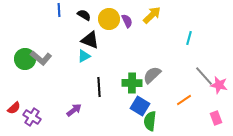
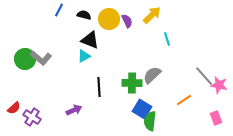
blue line: rotated 32 degrees clockwise
black semicircle: rotated 16 degrees counterclockwise
cyan line: moved 22 px left, 1 px down; rotated 32 degrees counterclockwise
blue square: moved 2 px right, 3 px down
purple arrow: rotated 14 degrees clockwise
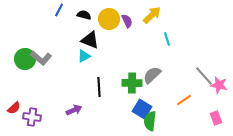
purple cross: rotated 24 degrees counterclockwise
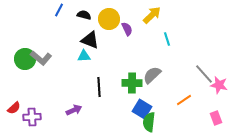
purple semicircle: moved 8 px down
cyan triangle: rotated 24 degrees clockwise
gray line: moved 2 px up
purple cross: rotated 12 degrees counterclockwise
green semicircle: moved 1 px left, 1 px down
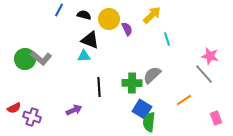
pink star: moved 9 px left, 29 px up
red semicircle: rotated 16 degrees clockwise
purple cross: rotated 24 degrees clockwise
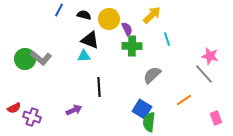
green cross: moved 37 px up
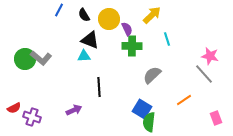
black semicircle: rotated 136 degrees counterclockwise
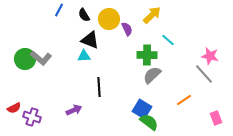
cyan line: moved 1 px right, 1 px down; rotated 32 degrees counterclockwise
green cross: moved 15 px right, 9 px down
green semicircle: rotated 120 degrees clockwise
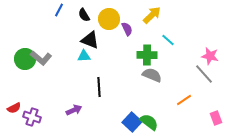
gray semicircle: rotated 66 degrees clockwise
blue square: moved 10 px left, 13 px down; rotated 12 degrees clockwise
